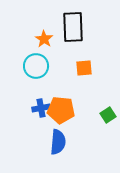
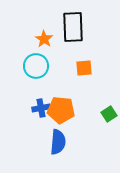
green square: moved 1 px right, 1 px up
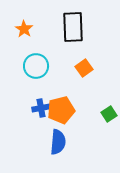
orange star: moved 20 px left, 10 px up
orange square: rotated 30 degrees counterclockwise
orange pentagon: rotated 20 degrees counterclockwise
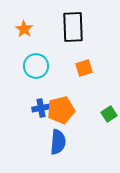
orange square: rotated 18 degrees clockwise
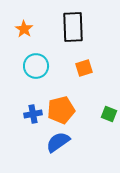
blue cross: moved 8 px left, 6 px down
green square: rotated 35 degrees counterclockwise
blue semicircle: rotated 130 degrees counterclockwise
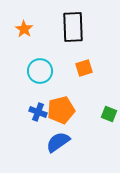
cyan circle: moved 4 px right, 5 px down
blue cross: moved 5 px right, 2 px up; rotated 30 degrees clockwise
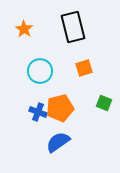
black rectangle: rotated 12 degrees counterclockwise
orange pentagon: moved 1 px left, 2 px up
green square: moved 5 px left, 11 px up
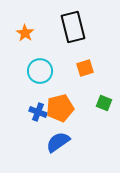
orange star: moved 1 px right, 4 px down
orange square: moved 1 px right
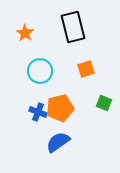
orange square: moved 1 px right, 1 px down
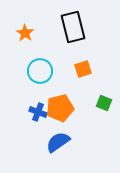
orange square: moved 3 px left
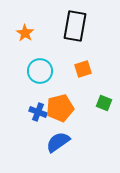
black rectangle: moved 2 px right, 1 px up; rotated 24 degrees clockwise
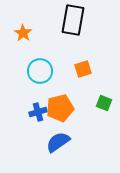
black rectangle: moved 2 px left, 6 px up
orange star: moved 2 px left
blue cross: rotated 36 degrees counterclockwise
